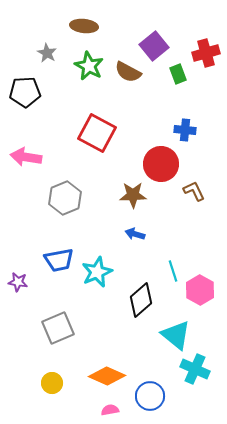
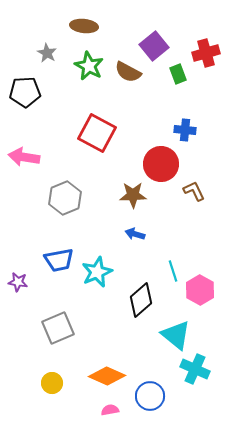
pink arrow: moved 2 px left
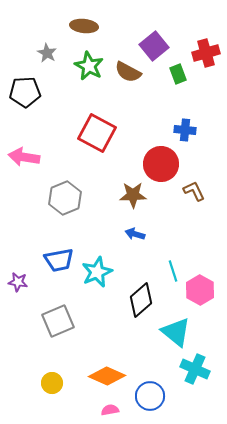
gray square: moved 7 px up
cyan triangle: moved 3 px up
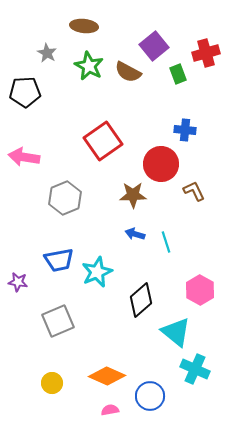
red square: moved 6 px right, 8 px down; rotated 27 degrees clockwise
cyan line: moved 7 px left, 29 px up
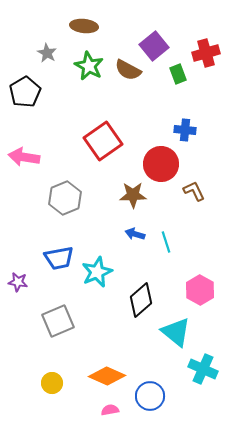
brown semicircle: moved 2 px up
black pentagon: rotated 28 degrees counterclockwise
blue trapezoid: moved 2 px up
cyan cross: moved 8 px right
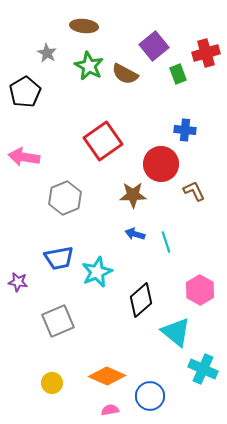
brown semicircle: moved 3 px left, 4 px down
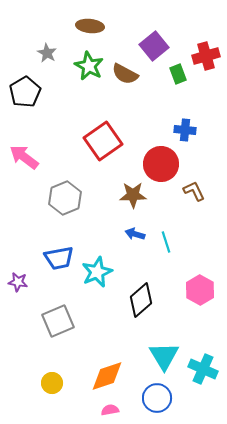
brown ellipse: moved 6 px right
red cross: moved 3 px down
pink arrow: rotated 28 degrees clockwise
cyan triangle: moved 12 px left, 24 px down; rotated 20 degrees clockwise
orange diamond: rotated 42 degrees counterclockwise
blue circle: moved 7 px right, 2 px down
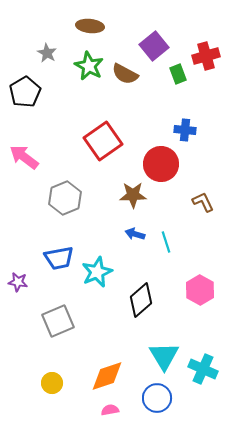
brown L-shape: moved 9 px right, 11 px down
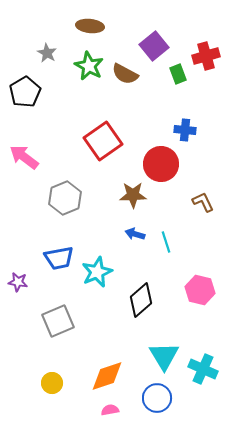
pink hexagon: rotated 16 degrees counterclockwise
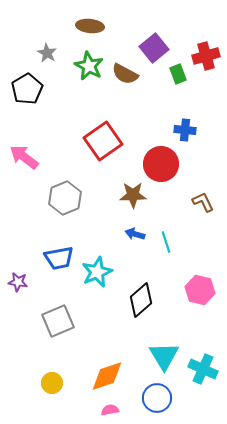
purple square: moved 2 px down
black pentagon: moved 2 px right, 3 px up
